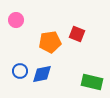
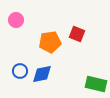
green rectangle: moved 4 px right, 2 px down
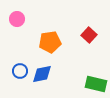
pink circle: moved 1 px right, 1 px up
red square: moved 12 px right, 1 px down; rotated 21 degrees clockwise
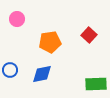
blue circle: moved 10 px left, 1 px up
green rectangle: rotated 15 degrees counterclockwise
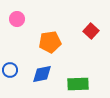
red square: moved 2 px right, 4 px up
green rectangle: moved 18 px left
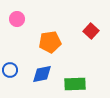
green rectangle: moved 3 px left
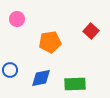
blue diamond: moved 1 px left, 4 px down
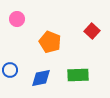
red square: moved 1 px right
orange pentagon: rotated 30 degrees clockwise
green rectangle: moved 3 px right, 9 px up
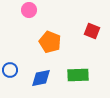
pink circle: moved 12 px right, 9 px up
red square: rotated 21 degrees counterclockwise
